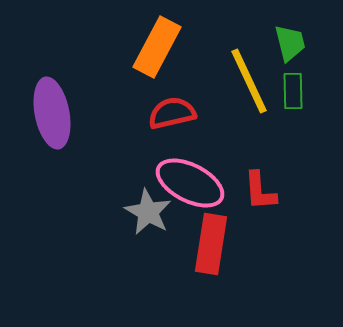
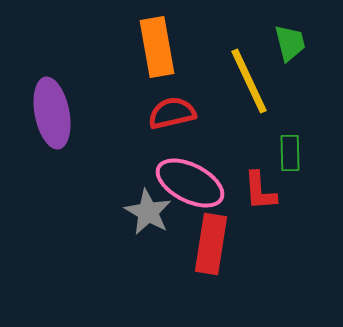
orange rectangle: rotated 38 degrees counterclockwise
green rectangle: moved 3 px left, 62 px down
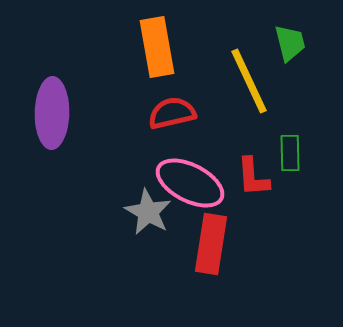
purple ellipse: rotated 12 degrees clockwise
red L-shape: moved 7 px left, 14 px up
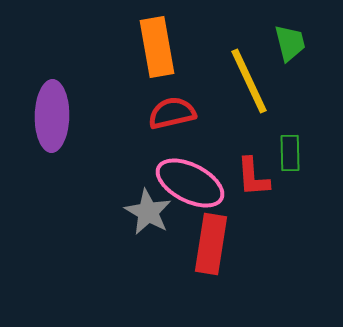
purple ellipse: moved 3 px down
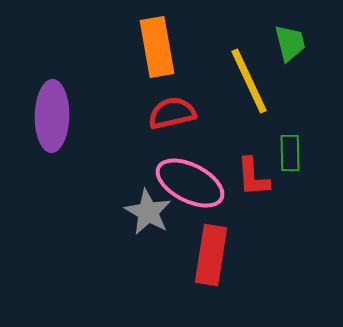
red rectangle: moved 11 px down
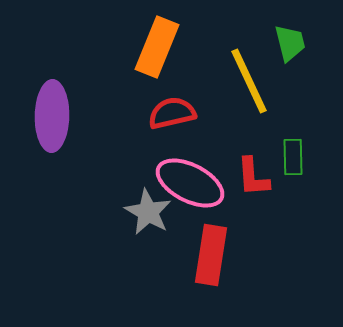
orange rectangle: rotated 32 degrees clockwise
green rectangle: moved 3 px right, 4 px down
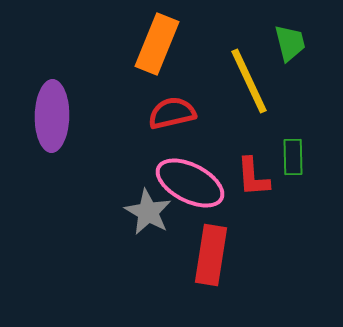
orange rectangle: moved 3 px up
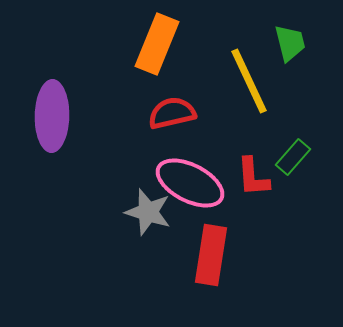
green rectangle: rotated 42 degrees clockwise
gray star: rotated 12 degrees counterclockwise
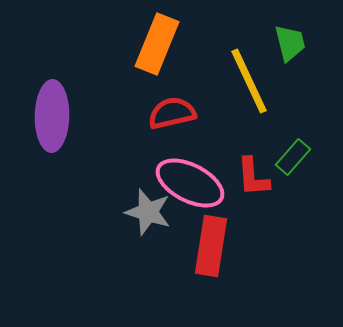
red rectangle: moved 9 px up
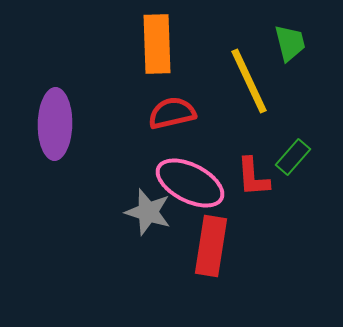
orange rectangle: rotated 24 degrees counterclockwise
purple ellipse: moved 3 px right, 8 px down
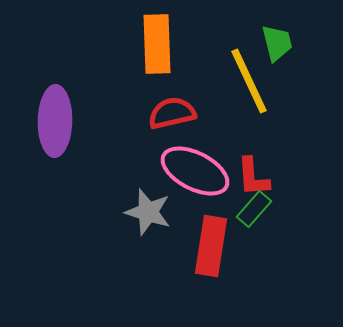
green trapezoid: moved 13 px left
purple ellipse: moved 3 px up
green rectangle: moved 39 px left, 52 px down
pink ellipse: moved 5 px right, 12 px up
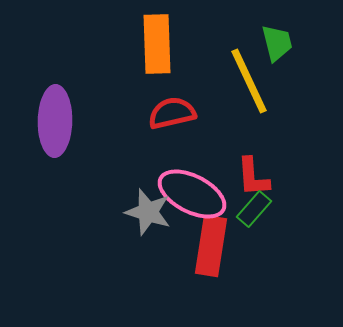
pink ellipse: moved 3 px left, 23 px down
